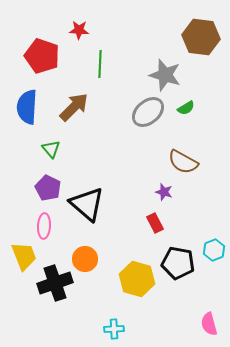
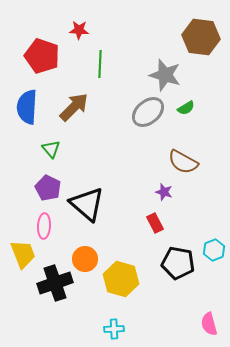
yellow trapezoid: moved 1 px left, 2 px up
yellow hexagon: moved 16 px left
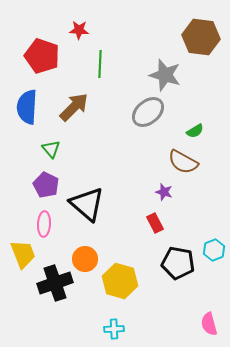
green semicircle: moved 9 px right, 23 px down
purple pentagon: moved 2 px left, 3 px up
pink ellipse: moved 2 px up
yellow hexagon: moved 1 px left, 2 px down
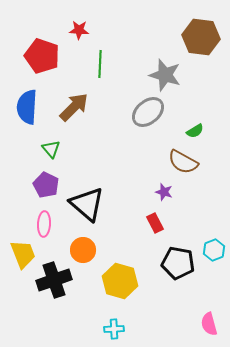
orange circle: moved 2 px left, 9 px up
black cross: moved 1 px left, 3 px up
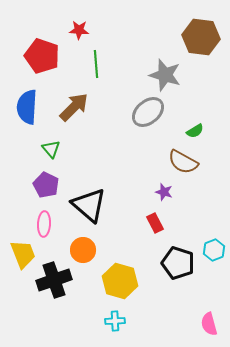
green line: moved 4 px left; rotated 8 degrees counterclockwise
black triangle: moved 2 px right, 1 px down
black pentagon: rotated 8 degrees clockwise
cyan cross: moved 1 px right, 8 px up
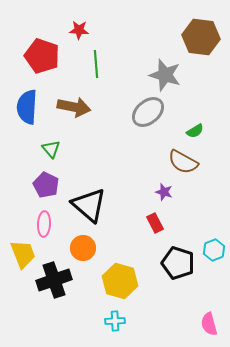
brown arrow: rotated 56 degrees clockwise
orange circle: moved 2 px up
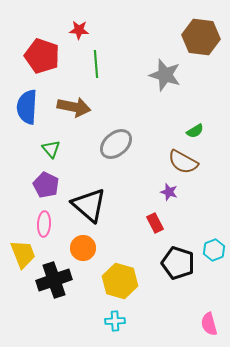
gray ellipse: moved 32 px left, 32 px down
purple star: moved 5 px right
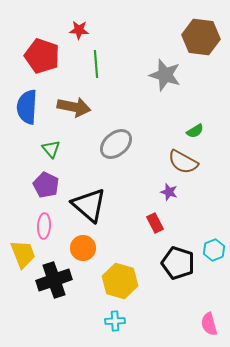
pink ellipse: moved 2 px down
